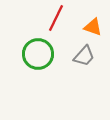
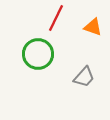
gray trapezoid: moved 21 px down
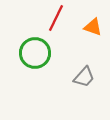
green circle: moved 3 px left, 1 px up
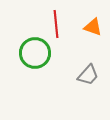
red line: moved 6 px down; rotated 32 degrees counterclockwise
gray trapezoid: moved 4 px right, 2 px up
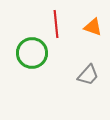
green circle: moved 3 px left
